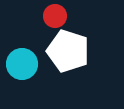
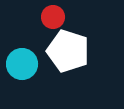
red circle: moved 2 px left, 1 px down
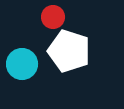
white pentagon: moved 1 px right
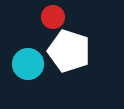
cyan circle: moved 6 px right
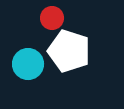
red circle: moved 1 px left, 1 px down
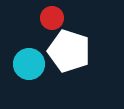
cyan circle: moved 1 px right
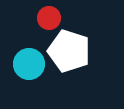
red circle: moved 3 px left
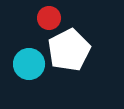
white pentagon: moved 1 px up; rotated 27 degrees clockwise
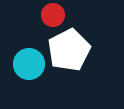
red circle: moved 4 px right, 3 px up
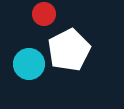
red circle: moved 9 px left, 1 px up
